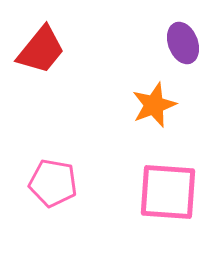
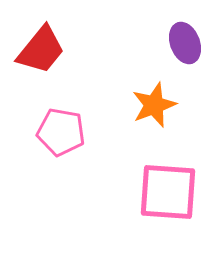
purple ellipse: moved 2 px right
pink pentagon: moved 8 px right, 51 px up
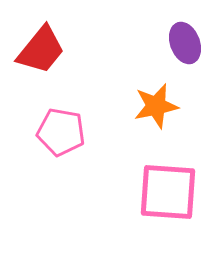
orange star: moved 2 px right, 1 px down; rotated 9 degrees clockwise
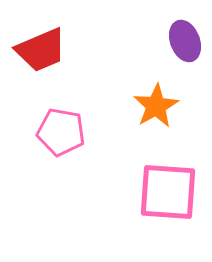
purple ellipse: moved 2 px up
red trapezoid: rotated 28 degrees clockwise
orange star: rotated 18 degrees counterclockwise
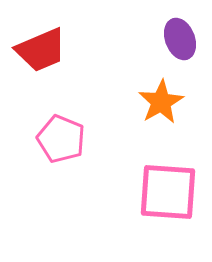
purple ellipse: moved 5 px left, 2 px up
orange star: moved 5 px right, 4 px up
pink pentagon: moved 7 px down; rotated 12 degrees clockwise
